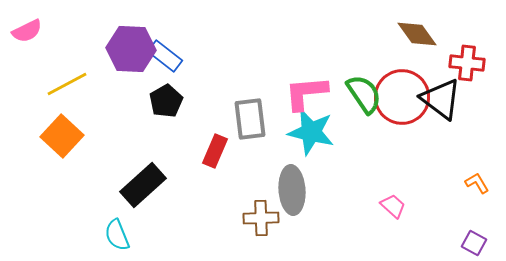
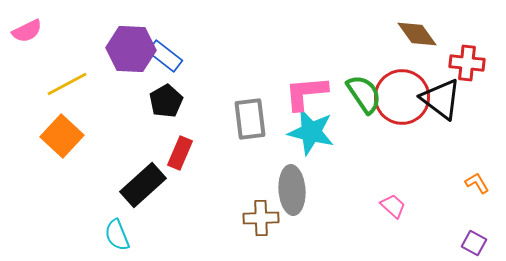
red rectangle: moved 35 px left, 2 px down
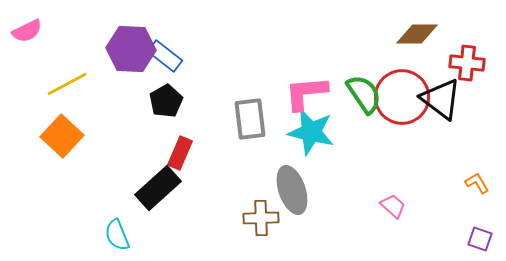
brown diamond: rotated 54 degrees counterclockwise
black rectangle: moved 15 px right, 3 px down
gray ellipse: rotated 15 degrees counterclockwise
purple square: moved 6 px right, 4 px up; rotated 10 degrees counterclockwise
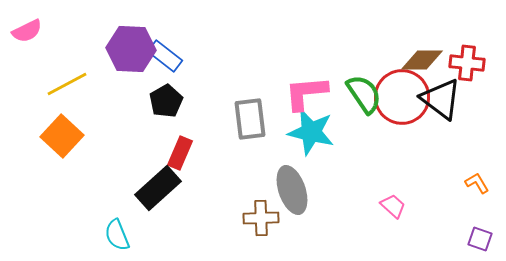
brown diamond: moved 5 px right, 26 px down
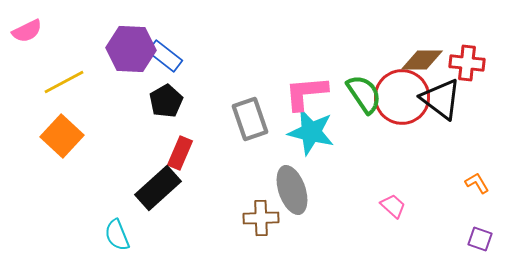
yellow line: moved 3 px left, 2 px up
gray rectangle: rotated 12 degrees counterclockwise
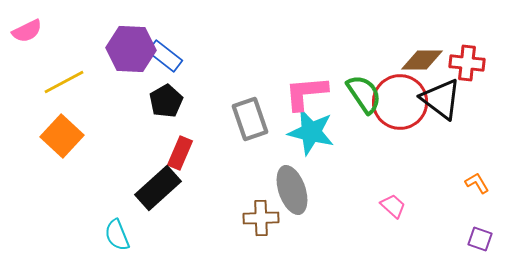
red circle: moved 2 px left, 5 px down
